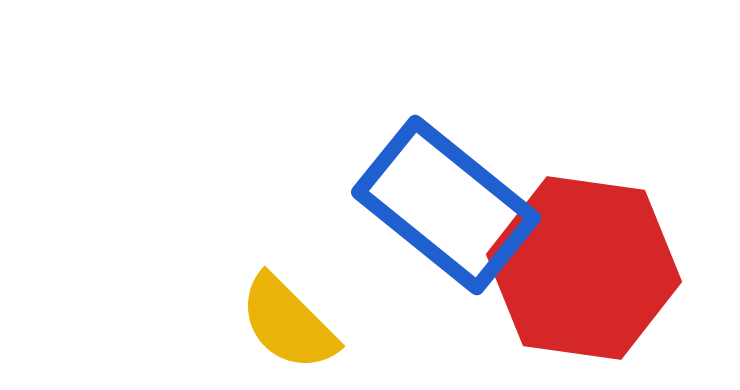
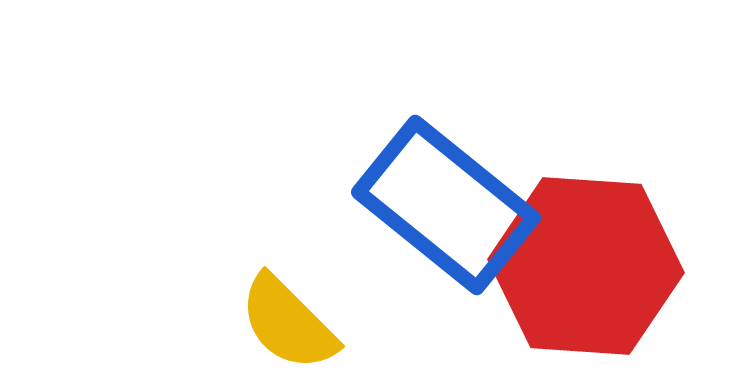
red hexagon: moved 2 px right, 2 px up; rotated 4 degrees counterclockwise
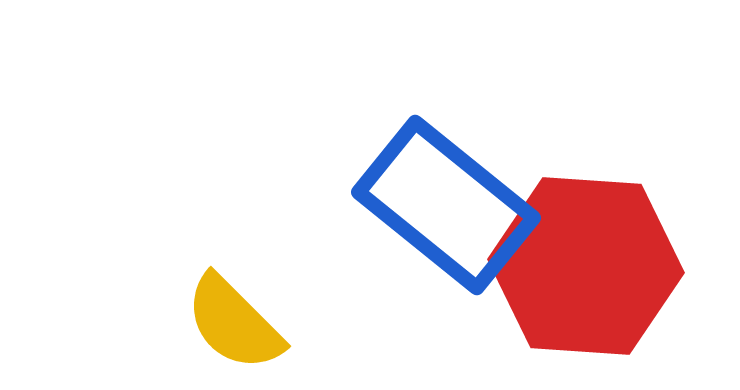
yellow semicircle: moved 54 px left
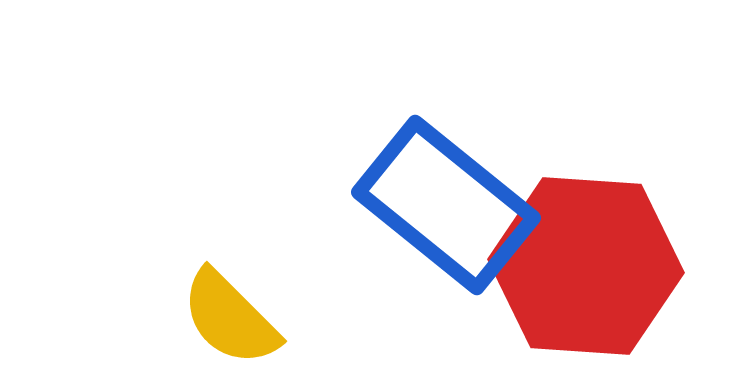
yellow semicircle: moved 4 px left, 5 px up
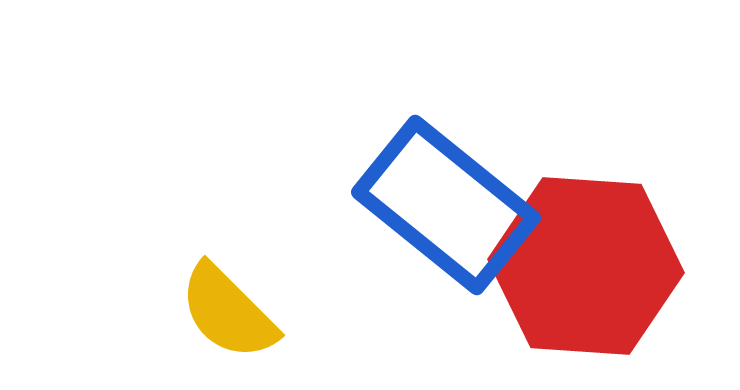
yellow semicircle: moved 2 px left, 6 px up
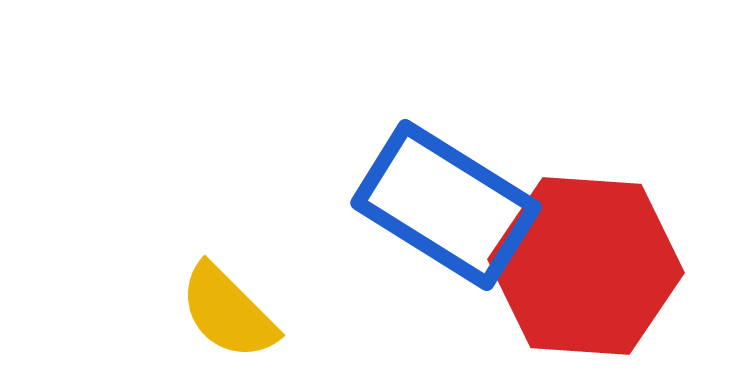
blue rectangle: rotated 7 degrees counterclockwise
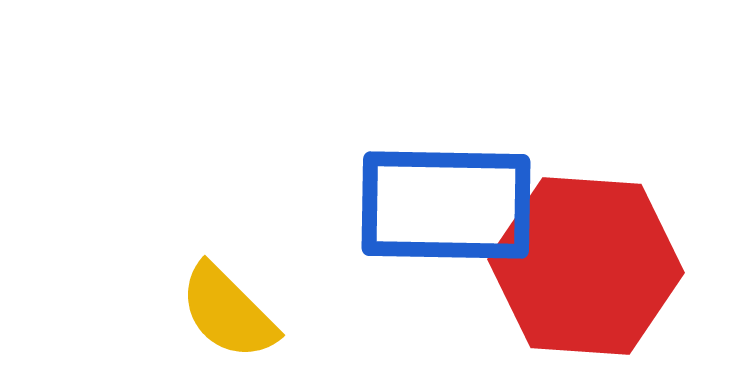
blue rectangle: rotated 31 degrees counterclockwise
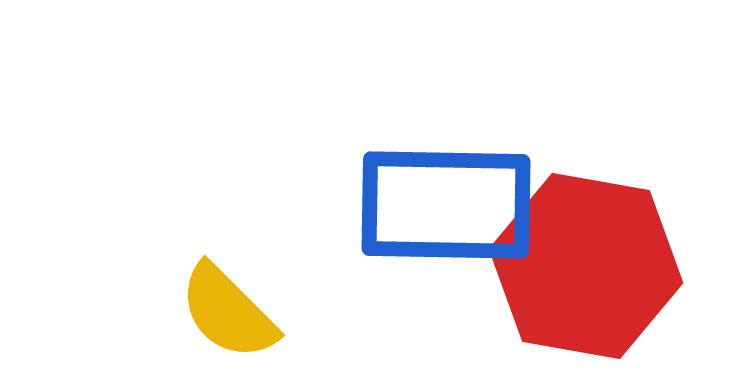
red hexagon: rotated 6 degrees clockwise
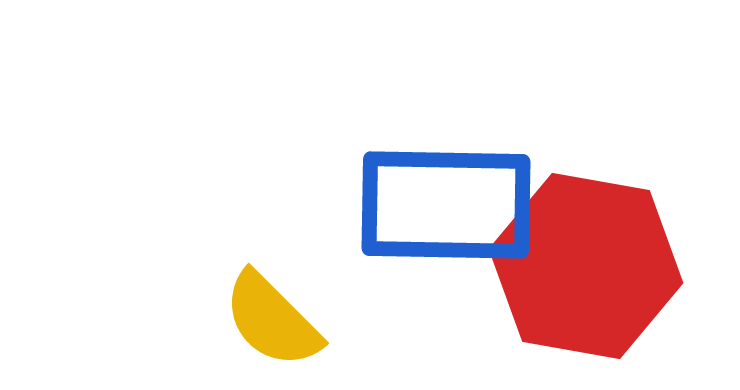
yellow semicircle: moved 44 px right, 8 px down
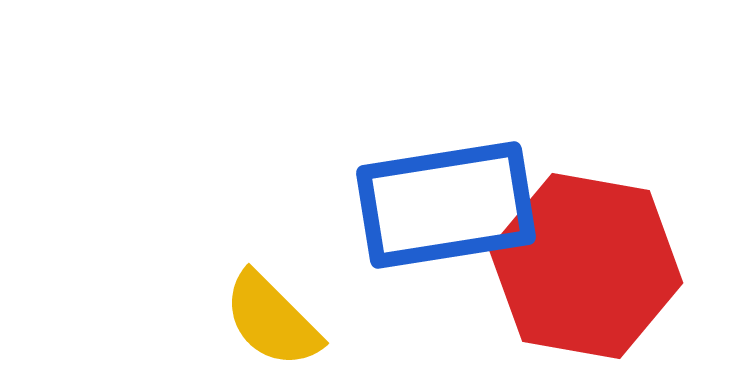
blue rectangle: rotated 10 degrees counterclockwise
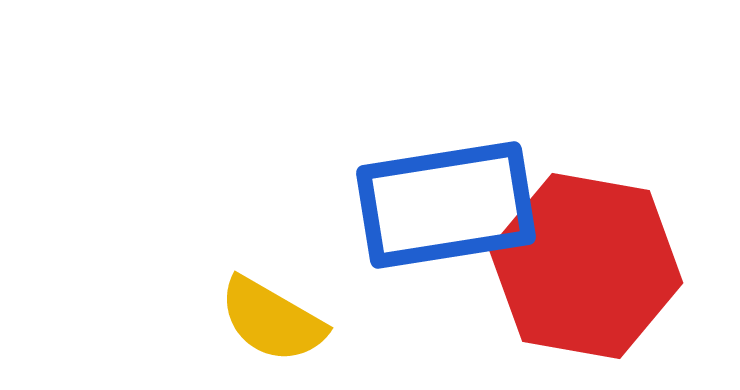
yellow semicircle: rotated 15 degrees counterclockwise
